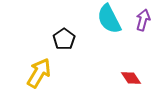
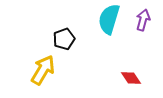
cyan semicircle: rotated 44 degrees clockwise
black pentagon: rotated 15 degrees clockwise
yellow arrow: moved 4 px right, 3 px up
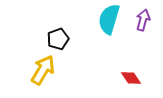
black pentagon: moved 6 px left
